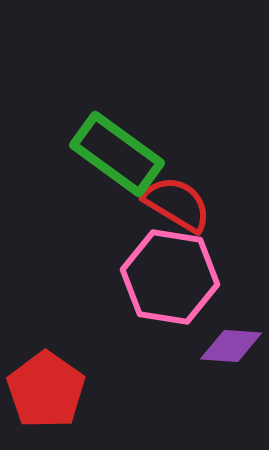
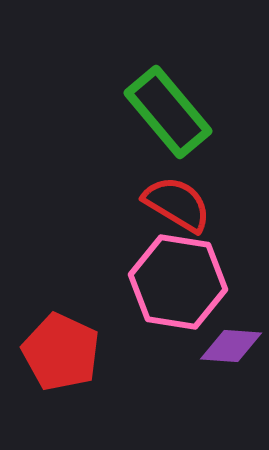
green rectangle: moved 51 px right, 42 px up; rotated 14 degrees clockwise
pink hexagon: moved 8 px right, 5 px down
red pentagon: moved 15 px right, 38 px up; rotated 10 degrees counterclockwise
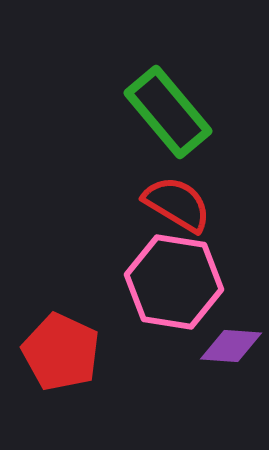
pink hexagon: moved 4 px left
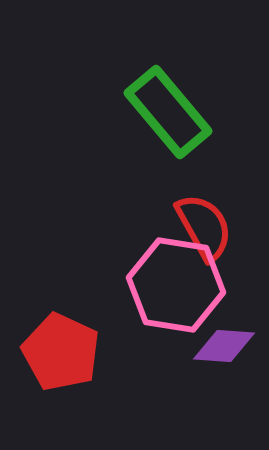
red semicircle: moved 27 px right, 23 px down; rotated 30 degrees clockwise
pink hexagon: moved 2 px right, 3 px down
purple diamond: moved 7 px left
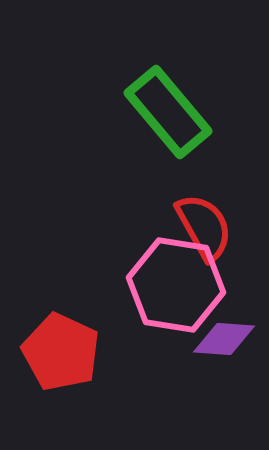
purple diamond: moved 7 px up
